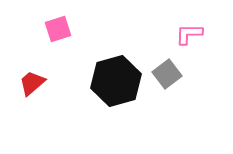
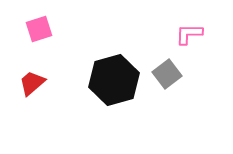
pink square: moved 19 px left
black hexagon: moved 2 px left, 1 px up
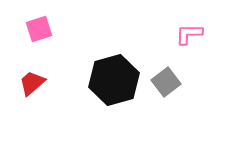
gray square: moved 1 px left, 8 px down
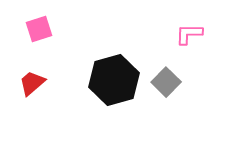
gray square: rotated 8 degrees counterclockwise
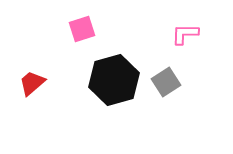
pink square: moved 43 px right
pink L-shape: moved 4 px left
gray square: rotated 12 degrees clockwise
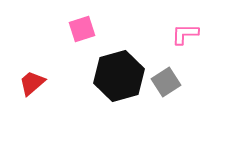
black hexagon: moved 5 px right, 4 px up
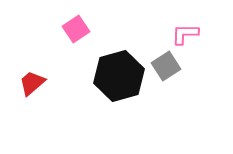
pink square: moved 6 px left; rotated 16 degrees counterclockwise
gray square: moved 16 px up
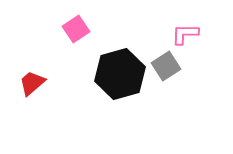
black hexagon: moved 1 px right, 2 px up
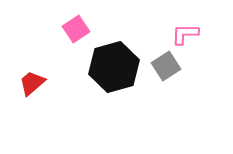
black hexagon: moved 6 px left, 7 px up
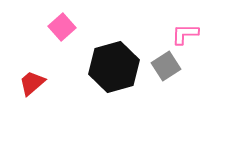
pink square: moved 14 px left, 2 px up; rotated 8 degrees counterclockwise
